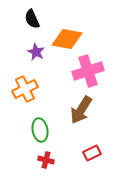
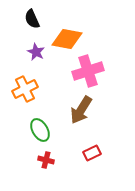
green ellipse: rotated 20 degrees counterclockwise
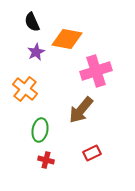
black semicircle: moved 3 px down
purple star: rotated 18 degrees clockwise
pink cross: moved 8 px right
orange cross: rotated 25 degrees counterclockwise
brown arrow: rotated 8 degrees clockwise
green ellipse: rotated 40 degrees clockwise
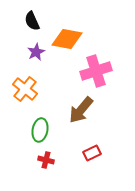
black semicircle: moved 1 px up
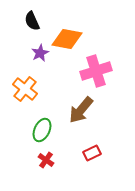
purple star: moved 4 px right, 1 px down
green ellipse: moved 2 px right; rotated 15 degrees clockwise
red cross: rotated 21 degrees clockwise
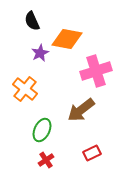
brown arrow: rotated 12 degrees clockwise
red cross: rotated 21 degrees clockwise
